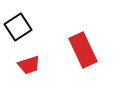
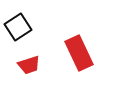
red rectangle: moved 4 px left, 3 px down
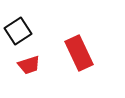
black square: moved 4 px down
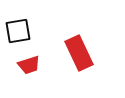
black square: rotated 24 degrees clockwise
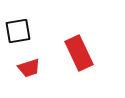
red trapezoid: moved 3 px down
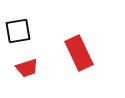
red trapezoid: moved 2 px left
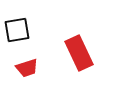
black square: moved 1 px left, 1 px up
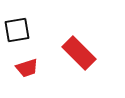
red rectangle: rotated 20 degrees counterclockwise
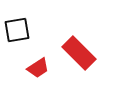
red trapezoid: moved 11 px right; rotated 15 degrees counterclockwise
